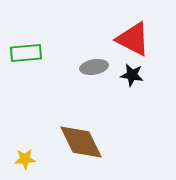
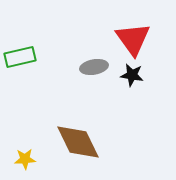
red triangle: rotated 27 degrees clockwise
green rectangle: moved 6 px left, 4 px down; rotated 8 degrees counterclockwise
brown diamond: moved 3 px left
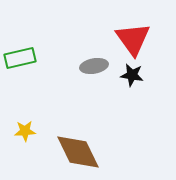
green rectangle: moved 1 px down
gray ellipse: moved 1 px up
brown diamond: moved 10 px down
yellow star: moved 28 px up
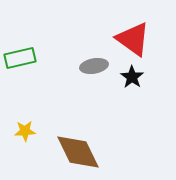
red triangle: rotated 18 degrees counterclockwise
black star: moved 2 px down; rotated 25 degrees clockwise
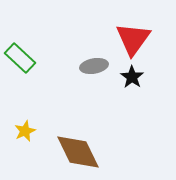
red triangle: rotated 30 degrees clockwise
green rectangle: rotated 56 degrees clockwise
yellow star: rotated 20 degrees counterclockwise
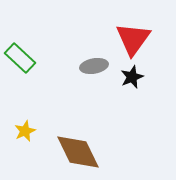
black star: rotated 15 degrees clockwise
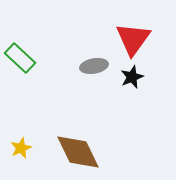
yellow star: moved 4 px left, 17 px down
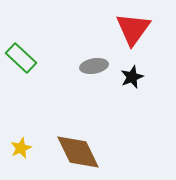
red triangle: moved 10 px up
green rectangle: moved 1 px right
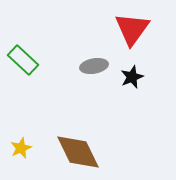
red triangle: moved 1 px left
green rectangle: moved 2 px right, 2 px down
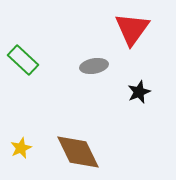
black star: moved 7 px right, 15 px down
